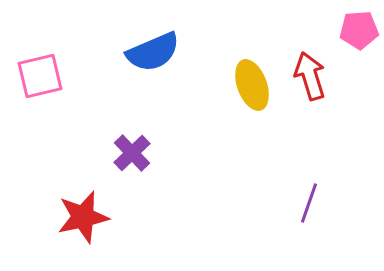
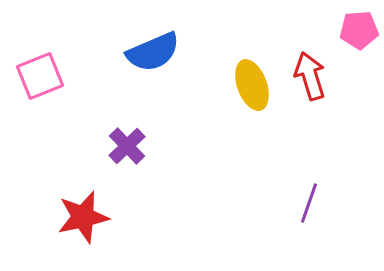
pink square: rotated 9 degrees counterclockwise
purple cross: moved 5 px left, 7 px up
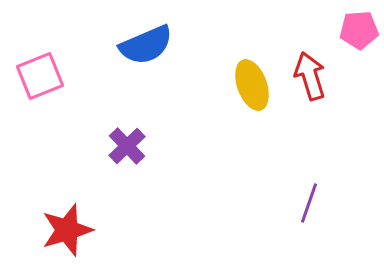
blue semicircle: moved 7 px left, 7 px up
red star: moved 16 px left, 13 px down; rotated 4 degrees counterclockwise
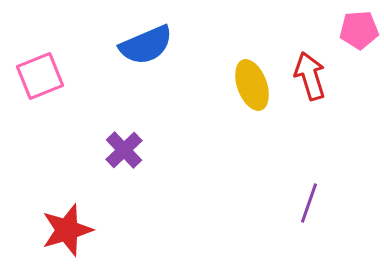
purple cross: moved 3 px left, 4 px down
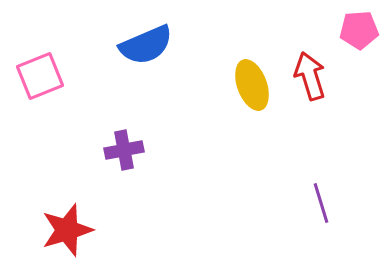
purple cross: rotated 33 degrees clockwise
purple line: moved 12 px right; rotated 36 degrees counterclockwise
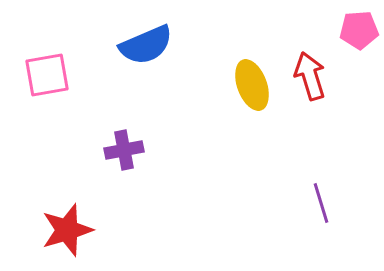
pink square: moved 7 px right, 1 px up; rotated 12 degrees clockwise
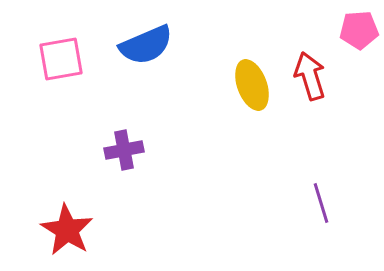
pink square: moved 14 px right, 16 px up
red star: rotated 24 degrees counterclockwise
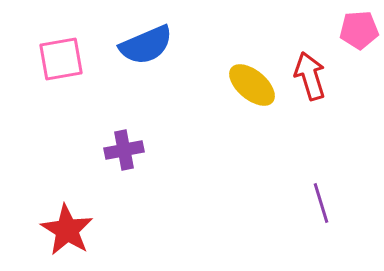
yellow ellipse: rotated 30 degrees counterclockwise
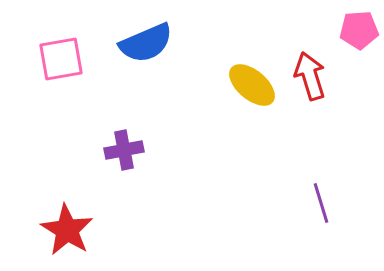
blue semicircle: moved 2 px up
